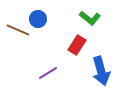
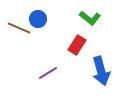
brown line: moved 1 px right, 2 px up
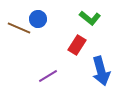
purple line: moved 3 px down
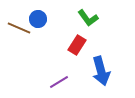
green L-shape: moved 2 px left; rotated 15 degrees clockwise
purple line: moved 11 px right, 6 px down
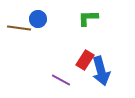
green L-shape: rotated 125 degrees clockwise
brown line: rotated 15 degrees counterclockwise
red rectangle: moved 8 px right, 15 px down
purple line: moved 2 px right, 2 px up; rotated 60 degrees clockwise
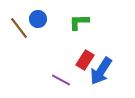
green L-shape: moved 9 px left, 4 px down
brown line: rotated 45 degrees clockwise
blue arrow: rotated 48 degrees clockwise
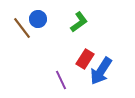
green L-shape: rotated 145 degrees clockwise
brown line: moved 3 px right
red rectangle: moved 1 px up
purple line: rotated 36 degrees clockwise
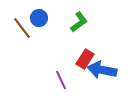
blue circle: moved 1 px right, 1 px up
blue arrow: moved 1 px right, 1 px up; rotated 68 degrees clockwise
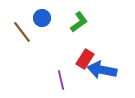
blue circle: moved 3 px right
brown line: moved 4 px down
purple line: rotated 12 degrees clockwise
